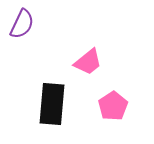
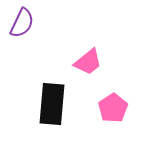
purple semicircle: moved 1 px up
pink pentagon: moved 2 px down
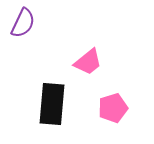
purple semicircle: moved 1 px right
pink pentagon: rotated 16 degrees clockwise
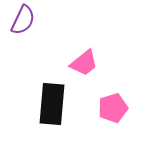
purple semicircle: moved 3 px up
pink trapezoid: moved 4 px left, 1 px down
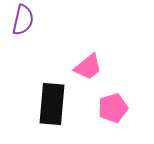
purple semicircle: rotated 12 degrees counterclockwise
pink trapezoid: moved 4 px right, 4 px down
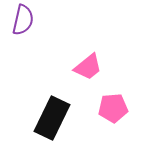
black rectangle: moved 14 px down; rotated 21 degrees clockwise
pink pentagon: rotated 12 degrees clockwise
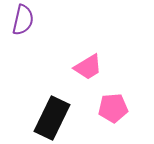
pink trapezoid: rotated 8 degrees clockwise
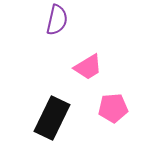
purple semicircle: moved 34 px right
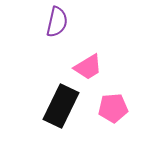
purple semicircle: moved 2 px down
black rectangle: moved 9 px right, 12 px up
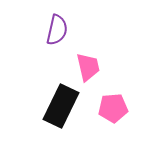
purple semicircle: moved 8 px down
pink trapezoid: rotated 72 degrees counterclockwise
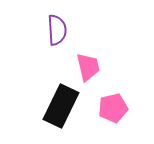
purple semicircle: rotated 16 degrees counterclockwise
pink pentagon: rotated 8 degrees counterclockwise
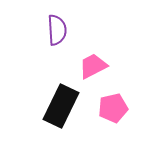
pink trapezoid: moved 5 px right, 1 px up; rotated 104 degrees counterclockwise
